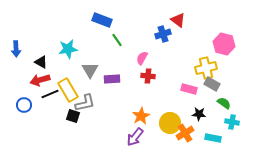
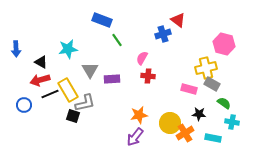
orange star: moved 2 px left, 1 px up; rotated 18 degrees clockwise
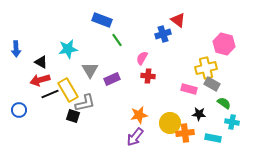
purple rectangle: rotated 21 degrees counterclockwise
blue circle: moved 5 px left, 5 px down
orange cross: rotated 24 degrees clockwise
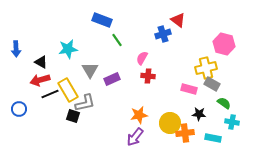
blue circle: moved 1 px up
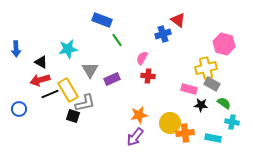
black star: moved 2 px right, 9 px up
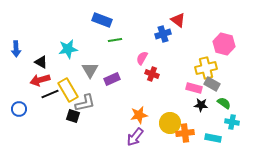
green line: moved 2 px left; rotated 64 degrees counterclockwise
red cross: moved 4 px right, 2 px up; rotated 16 degrees clockwise
pink rectangle: moved 5 px right, 1 px up
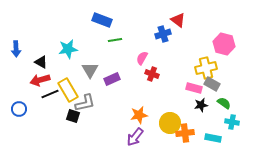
black star: rotated 16 degrees counterclockwise
